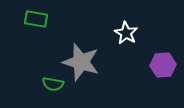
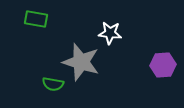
white star: moved 16 px left; rotated 25 degrees counterclockwise
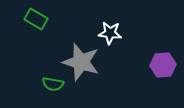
green rectangle: rotated 20 degrees clockwise
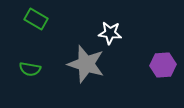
gray star: moved 5 px right, 2 px down
green semicircle: moved 23 px left, 15 px up
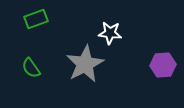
green rectangle: rotated 50 degrees counterclockwise
gray star: moved 1 px left; rotated 27 degrees clockwise
green semicircle: moved 1 px right, 1 px up; rotated 45 degrees clockwise
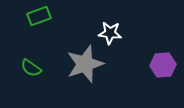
green rectangle: moved 3 px right, 3 px up
gray star: rotated 9 degrees clockwise
green semicircle: rotated 20 degrees counterclockwise
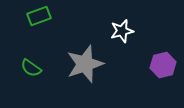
white star: moved 12 px right, 2 px up; rotated 20 degrees counterclockwise
purple hexagon: rotated 10 degrees counterclockwise
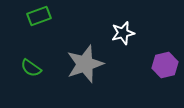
white star: moved 1 px right, 2 px down
purple hexagon: moved 2 px right
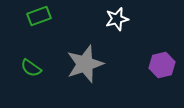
white star: moved 6 px left, 14 px up
purple hexagon: moved 3 px left
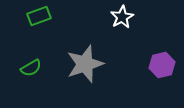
white star: moved 5 px right, 2 px up; rotated 15 degrees counterclockwise
green semicircle: rotated 65 degrees counterclockwise
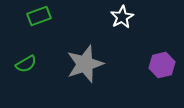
green semicircle: moved 5 px left, 4 px up
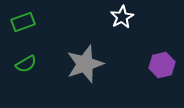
green rectangle: moved 16 px left, 6 px down
